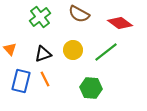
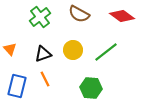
red diamond: moved 2 px right, 7 px up
blue rectangle: moved 4 px left, 5 px down
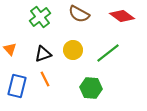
green line: moved 2 px right, 1 px down
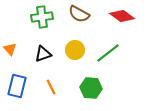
green cross: moved 2 px right; rotated 30 degrees clockwise
yellow circle: moved 2 px right
orange line: moved 6 px right, 8 px down
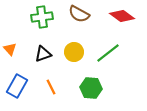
yellow circle: moved 1 px left, 2 px down
blue rectangle: rotated 15 degrees clockwise
